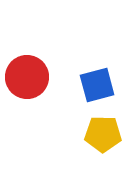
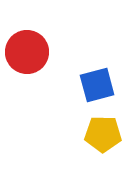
red circle: moved 25 px up
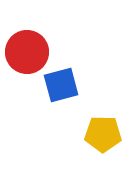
blue square: moved 36 px left
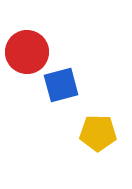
yellow pentagon: moved 5 px left, 1 px up
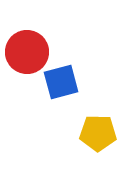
blue square: moved 3 px up
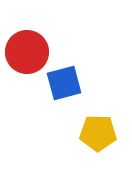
blue square: moved 3 px right, 1 px down
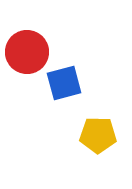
yellow pentagon: moved 2 px down
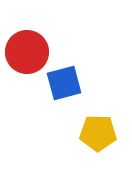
yellow pentagon: moved 2 px up
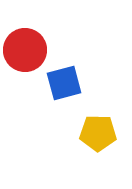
red circle: moved 2 px left, 2 px up
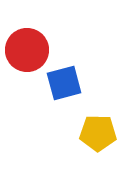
red circle: moved 2 px right
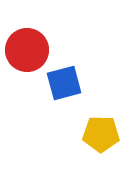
yellow pentagon: moved 3 px right, 1 px down
